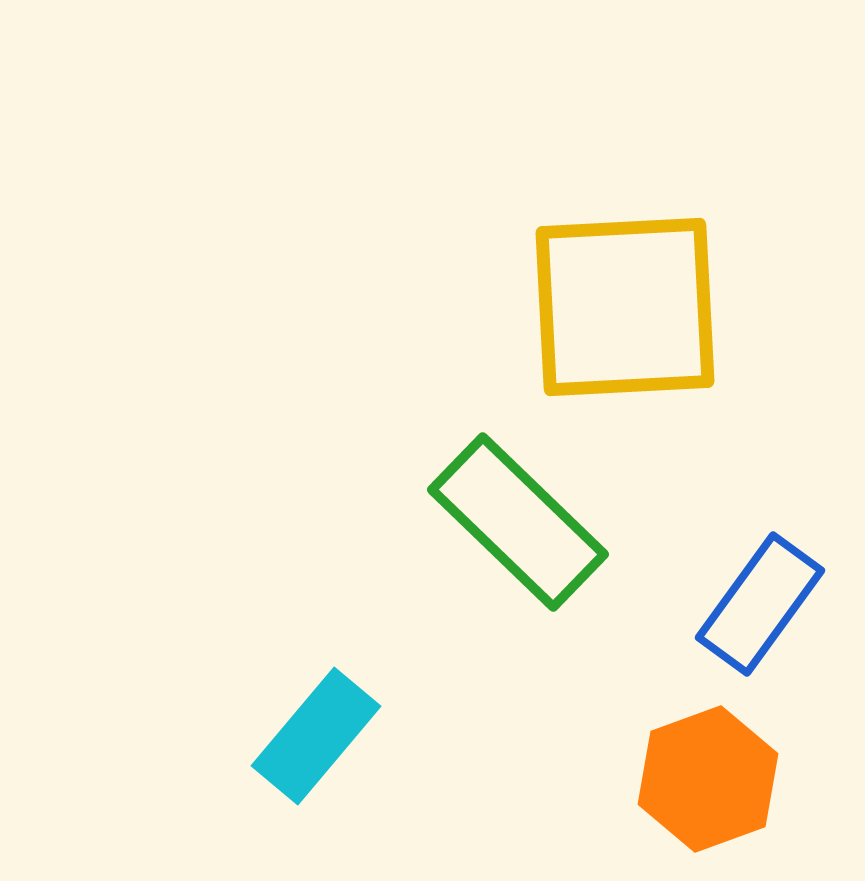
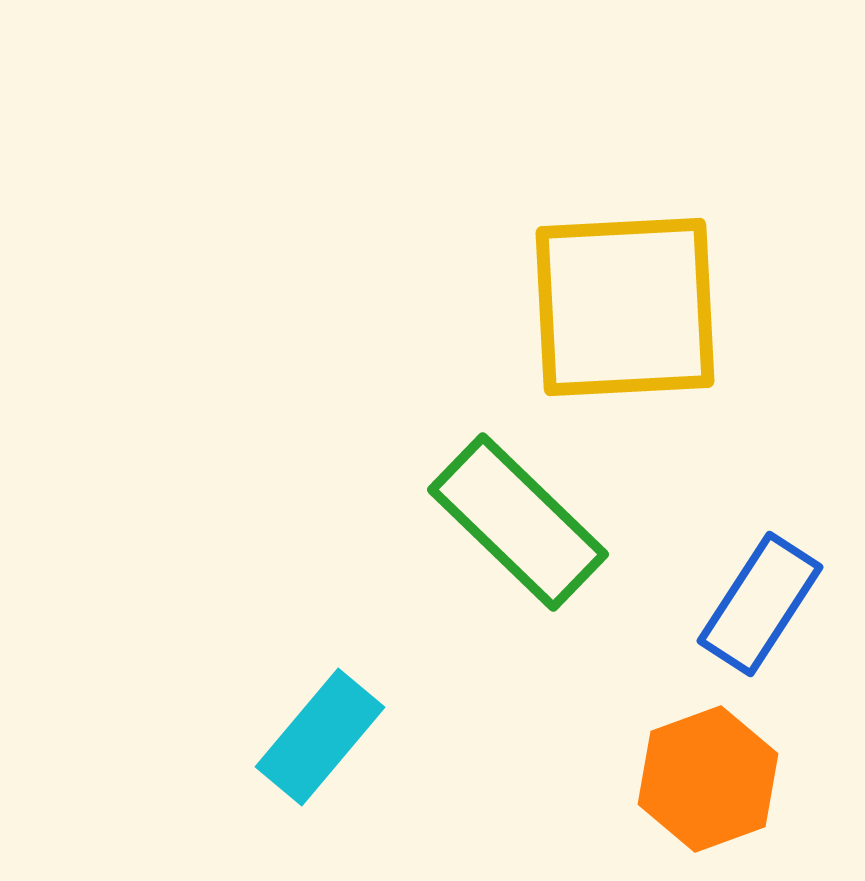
blue rectangle: rotated 3 degrees counterclockwise
cyan rectangle: moved 4 px right, 1 px down
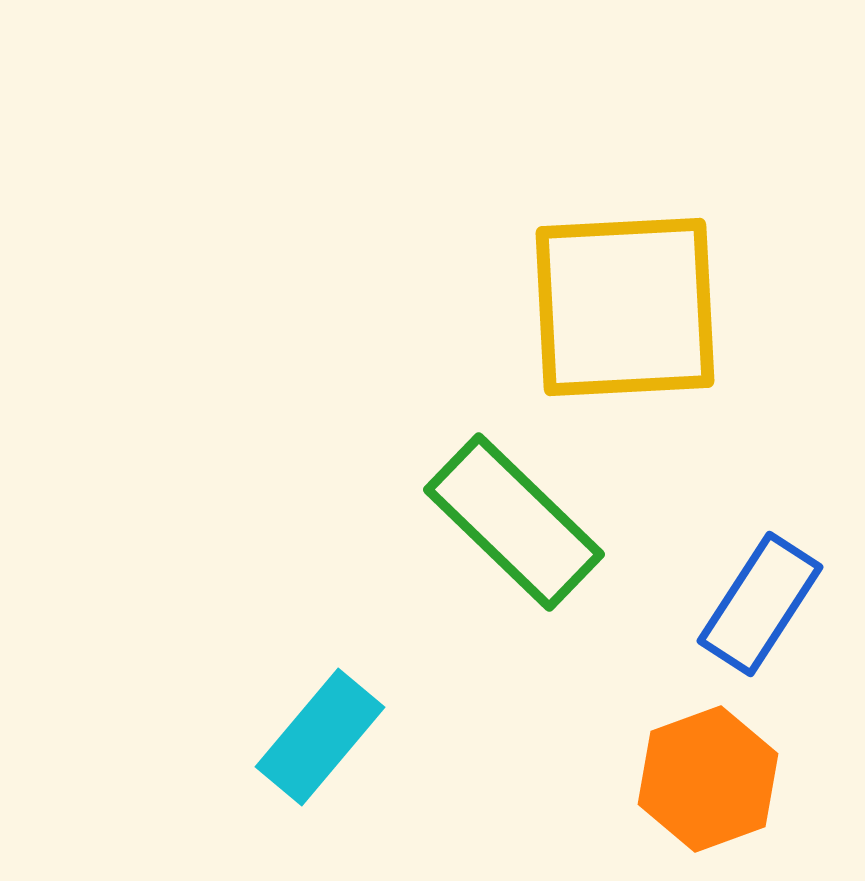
green rectangle: moved 4 px left
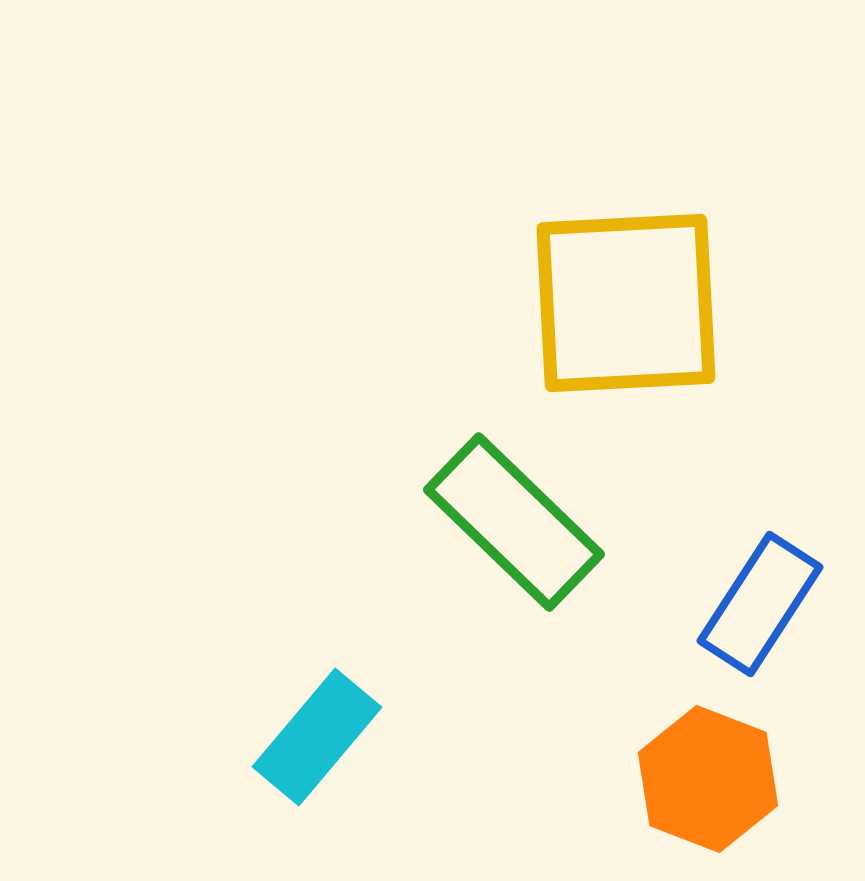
yellow square: moved 1 px right, 4 px up
cyan rectangle: moved 3 px left
orange hexagon: rotated 19 degrees counterclockwise
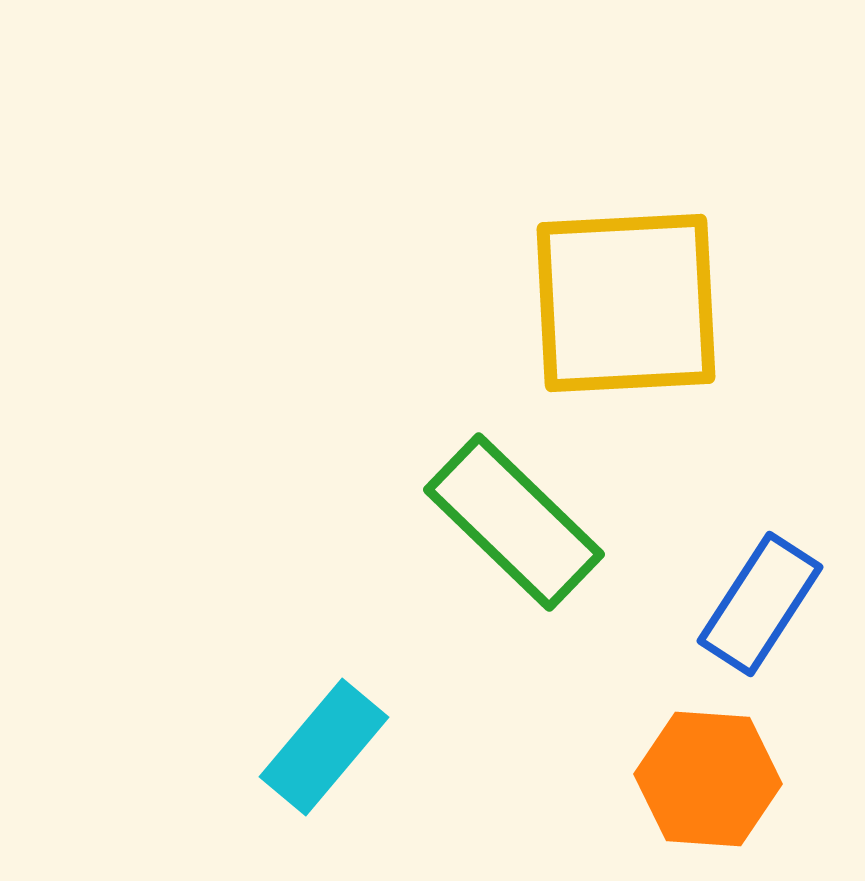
cyan rectangle: moved 7 px right, 10 px down
orange hexagon: rotated 17 degrees counterclockwise
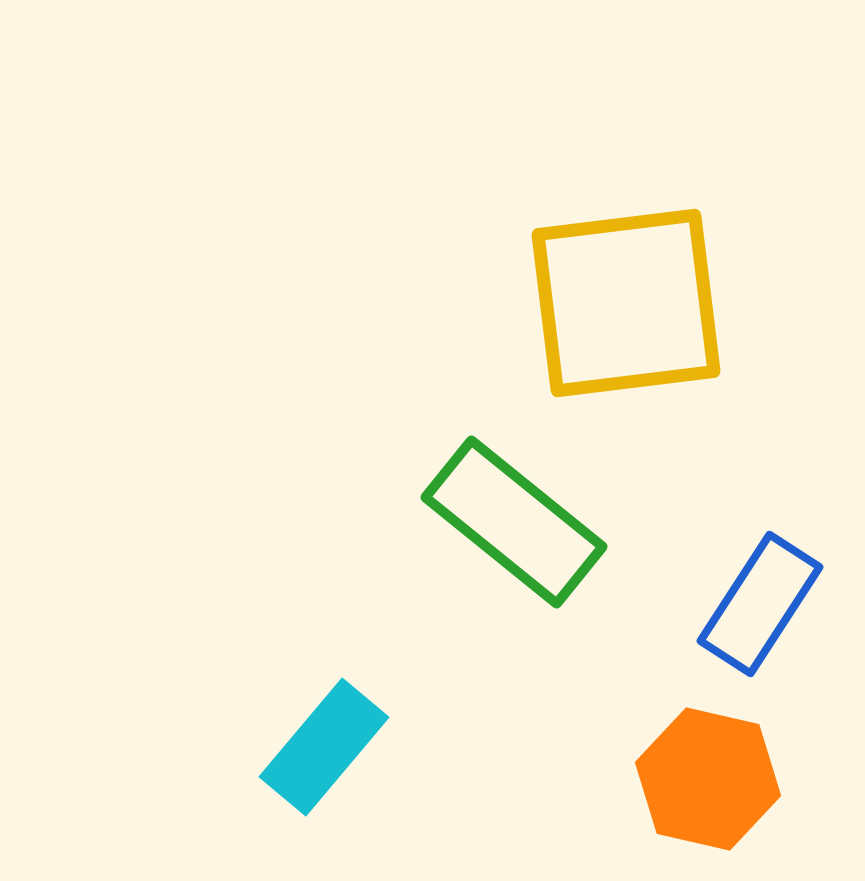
yellow square: rotated 4 degrees counterclockwise
green rectangle: rotated 5 degrees counterclockwise
orange hexagon: rotated 9 degrees clockwise
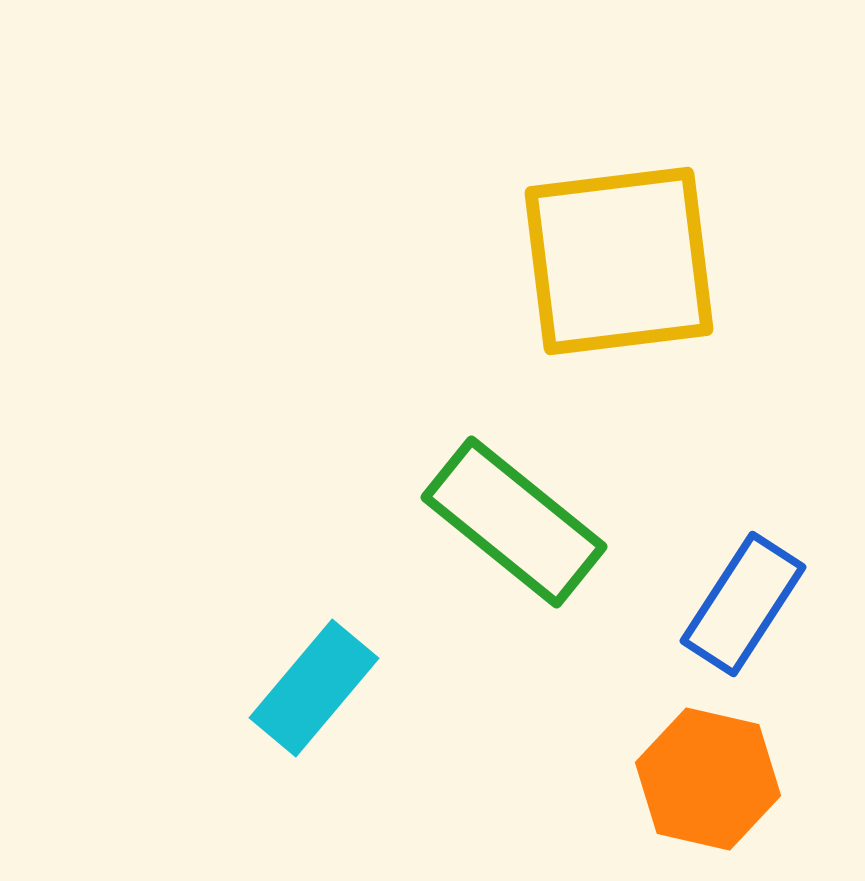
yellow square: moved 7 px left, 42 px up
blue rectangle: moved 17 px left
cyan rectangle: moved 10 px left, 59 px up
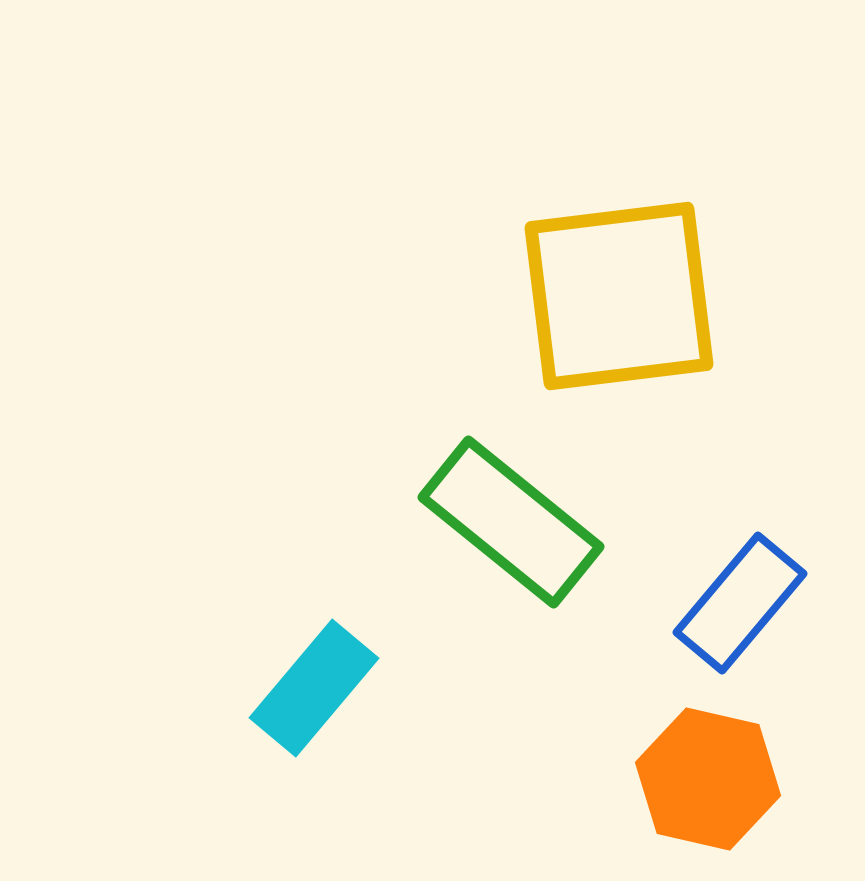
yellow square: moved 35 px down
green rectangle: moved 3 px left
blue rectangle: moved 3 px left, 1 px up; rotated 7 degrees clockwise
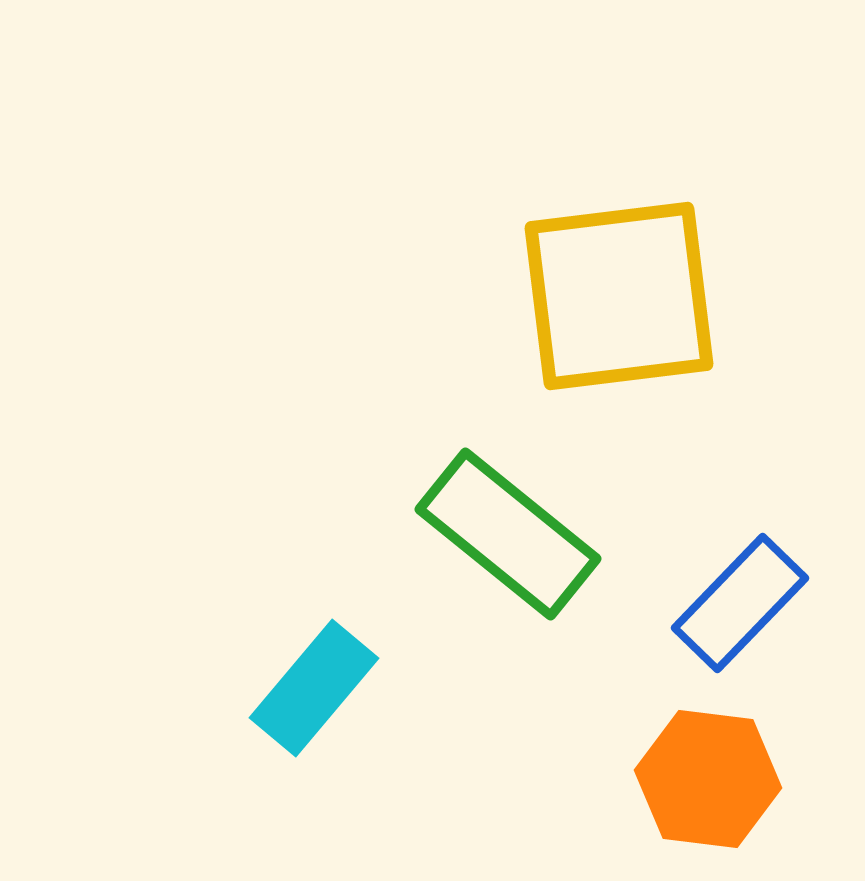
green rectangle: moved 3 px left, 12 px down
blue rectangle: rotated 4 degrees clockwise
orange hexagon: rotated 6 degrees counterclockwise
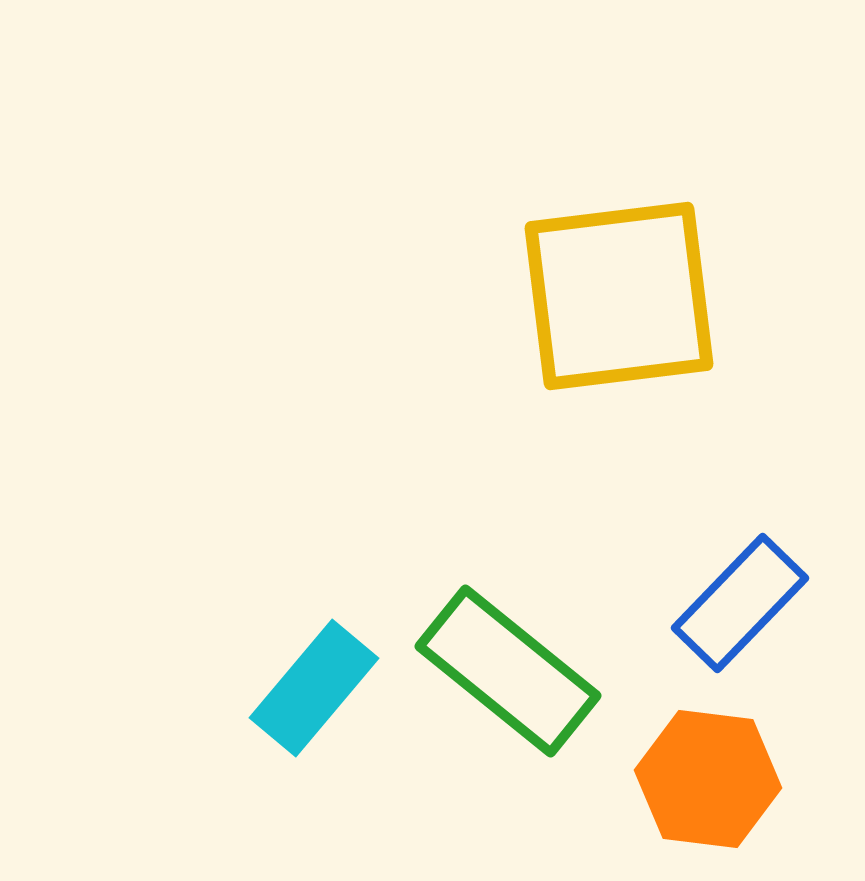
green rectangle: moved 137 px down
